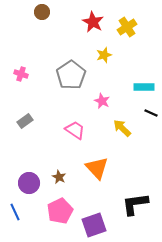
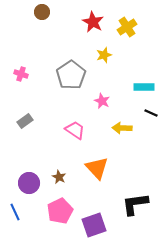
yellow arrow: rotated 42 degrees counterclockwise
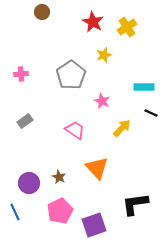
pink cross: rotated 24 degrees counterclockwise
yellow arrow: rotated 132 degrees clockwise
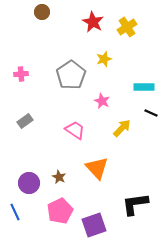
yellow star: moved 4 px down
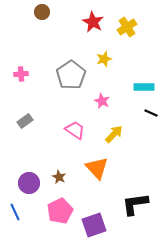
yellow arrow: moved 8 px left, 6 px down
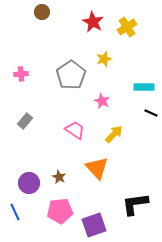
gray rectangle: rotated 14 degrees counterclockwise
pink pentagon: rotated 20 degrees clockwise
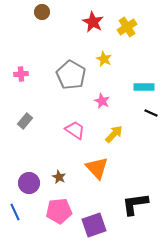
yellow star: rotated 28 degrees counterclockwise
gray pentagon: rotated 8 degrees counterclockwise
pink pentagon: moved 1 px left
